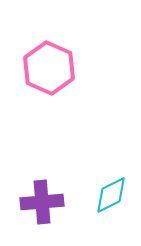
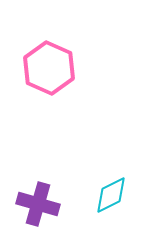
purple cross: moved 4 px left, 2 px down; rotated 21 degrees clockwise
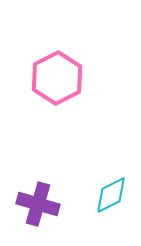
pink hexagon: moved 8 px right, 10 px down; rotated 9 degrees clockwise
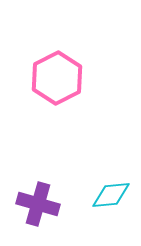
cyan diamond: rotated 21 degrees clockwise
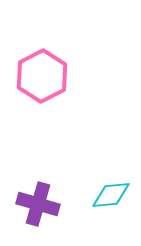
pink hexagon: moved 15 px left, 2 px up
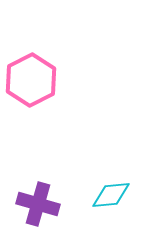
pink hexagon: moved 11 px left, 4 px down
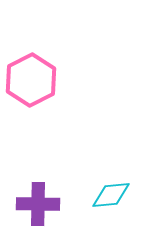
purple cross: rotated 15 degrees counterclockwise
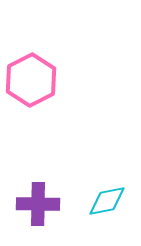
cyan diamond: moved 4 px left, 6 px down; rotated 6 degrees counterclockwise
